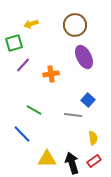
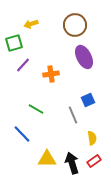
blue square: rotated 24 degrees clockwise
green line: moved 2 px right, 1 px up
gray line: rotated 60 degrees clockwise
yellow semicircle: moved 1 px left
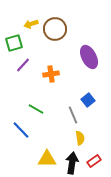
brown circle: moved 20 px left, 4 px down
purple ellipse: moved 5 px right
blue square: rotated 16 degrees counterclockwise
blue line: moved 1 px left, 4 px up
yellow semicircle: moved 12 px left
black arrow: rotated 25 degrees clockwise
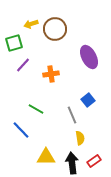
gray line: moved 1 px left
yellow triangle: moved 1 px left, 2 px up
black arrow: rotated 15 degrees counterclockwise
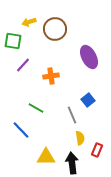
yellow arrow: moved 2 px left, 2 px up
green square: moved 1 px left, 2 px up; rotated 24 degrees clockwise
orange cross: moved 2 px down
green line: moved 1 px up
red rectangle: moved 3 px right, 11 px up; rotated 32 degrees counterclockwise
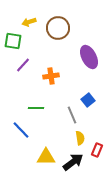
brown circle: moved 3 px right, 1 px up
green line: rotated 28 degrees counterclockwise
black arrow: moved 1 px right, 1 px up; rotated 60 degrees clockwise
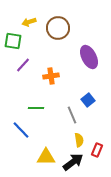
yellow semicircle: moved 1 px left, 2 px down
